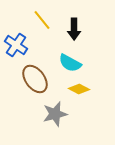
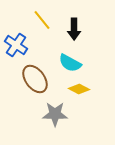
gray star: rotated 15 degrees clockwise
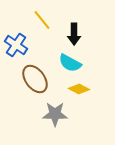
black arrow: moved 5 px down
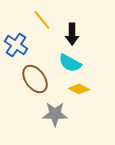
black arrow: moved 2 px left
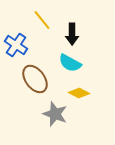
yellow diamond: moved 4 px down
gray star: rotated 20 degrees clockwise
